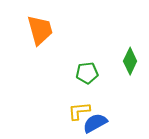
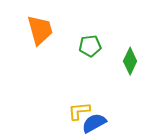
green pentagon: moved 3 px right, 27 px up
blue semicircle: moved 1 px left
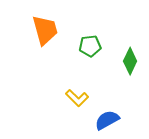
orange trapezoid: moved 5 px right
yellow L-shape: moved 2 px left, 13 px up; rotated 130 degrees counterclockwise
blue semicircle: moved 13 px right, 3 px up
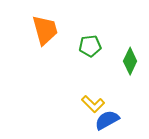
yellow L-shape: moved 16 px right, 6 px down
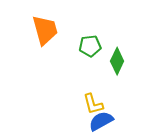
green diamond: moved 13 px left
yellow L-shape: rotated 30 degrees clockwise
blue semicircle: moved 6 px left, 1 px down
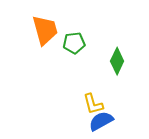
green pentagon: moved 16 px left, 3 px up
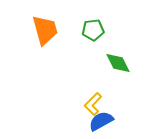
green pentagon: moved 19 px right, 13 px up
green diamond: moved 1 px right, 2 px down; rotated 52 degrees counterclockwise
yellow L-shape: rotated 60 degrees clockwise
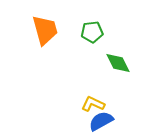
green pentagon: moved 1 px left, 2 px down
yellow L-shape: rotated 70 degrees clockwise
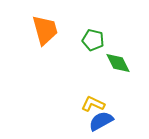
green pentagon: moved 1 px right, 8 px down; rotated 20 degrees clockwise
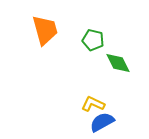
blue semicircle: moved 1 px right, 1 px down
